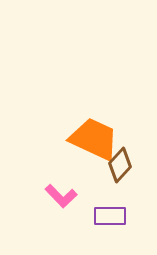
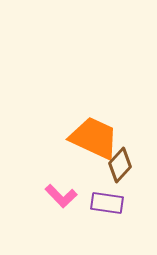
orange trapezoid: moved 1 px up
purple rectangle: moved 3 px left, 13 px up; rotated 8 degrees clockwise
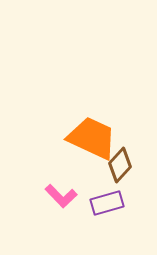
orange trapezoid: moved 2 px left
purple rectangle: rotated 24 degrees counterclockwise
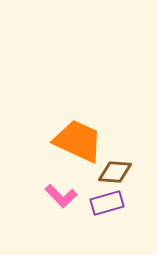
orange trapezoid: moved 14 px left, 3 px down
brown diamond: moved 5 px left, 7 px down; rotated 52 degrees clockwise
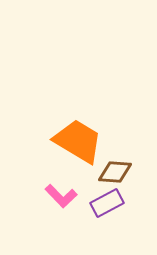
orange trapezoid: rotated 6 degrees clockwise
purple rectangle: rotated 12 degrees counterclockwise
